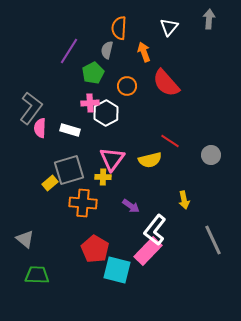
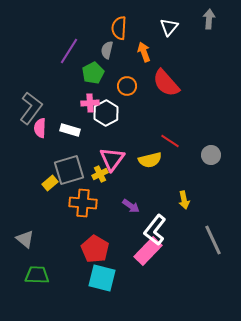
yellow cross: moved 3 px left, 3 px up; rotated 28 degrees counterclockwise
cyan square: moved 15 px left, 8 px down
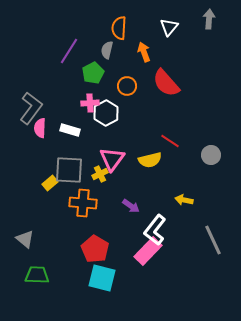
gray square: rotated 20 degrees clockwise
yellow arrow: rotated 114 degrees clockwise
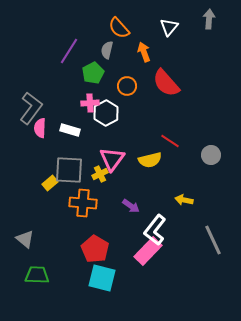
orange semicircle: rotated 45 degrees counterclockwise
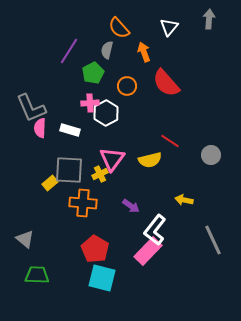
gray L-shape: rotated 120 degrees clockwise
